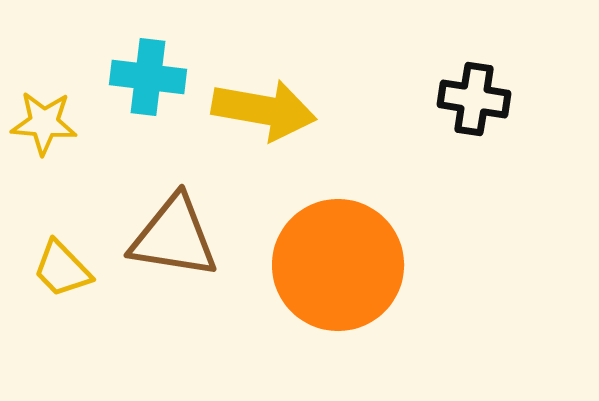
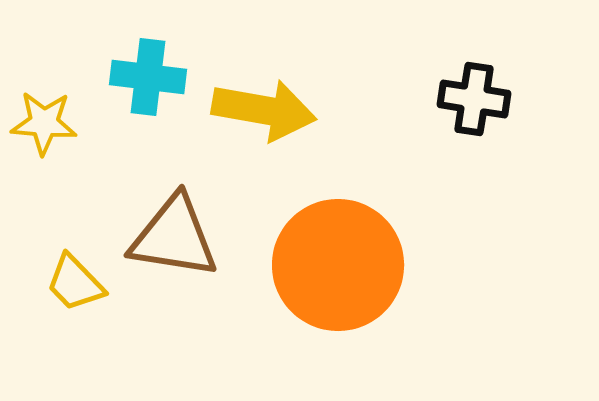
yellow trapezoid: moved 13 px right, 14 px down
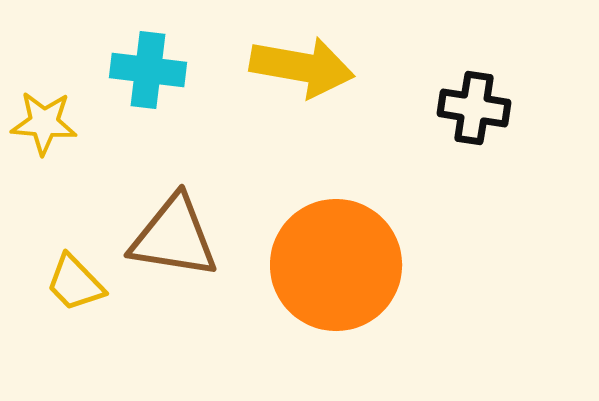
cyan cross: moved 7 px up
black cross: moved 9 px down
yellow arrow: moved 38 px right, 43 px up
orange circle: moved 2 px left
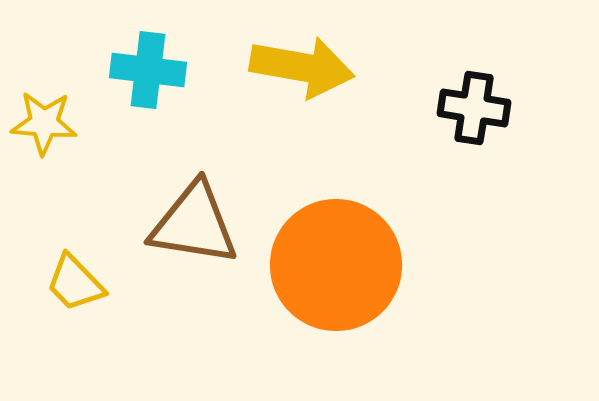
brown triangle: moved 20 px right, 13 px up
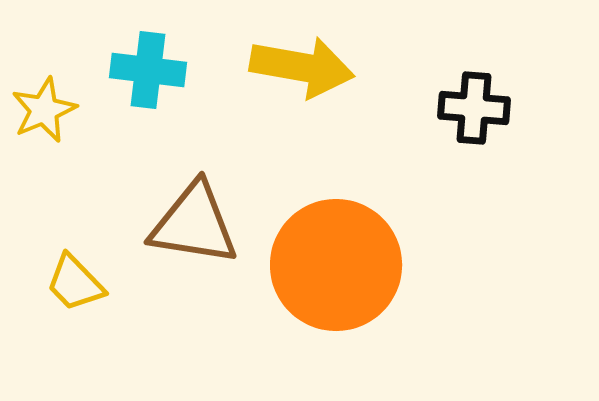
black cross: rotated 4 degrees counterclockwise
yellow star: moved 13 px up; rotated 28 degrees counterclockwise
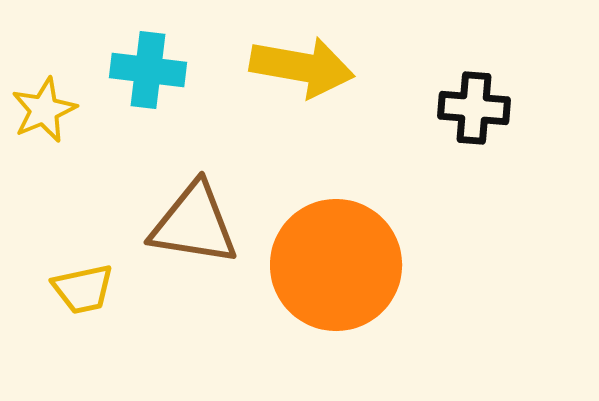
yellow trapezoid: moved 8 px right, 6 px down; rotated 58 degrees counterclockwise
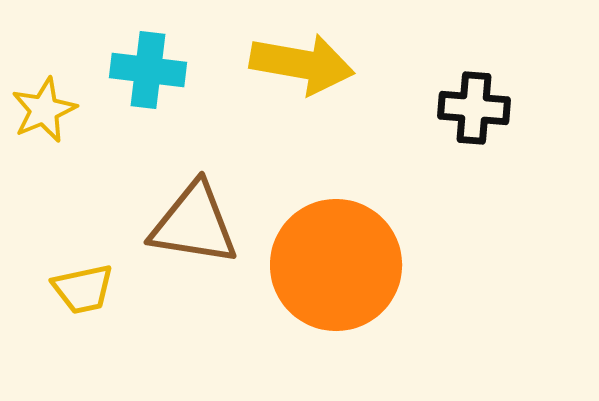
yellow arrow: moved 3 px up
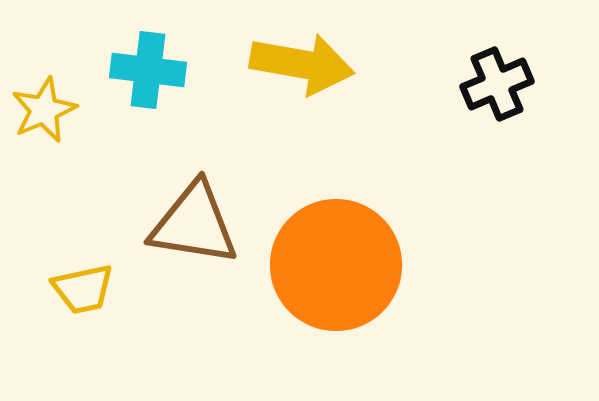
black cross: moved 23 px right, 24 px up; rotated 28 degrees counterclockwise
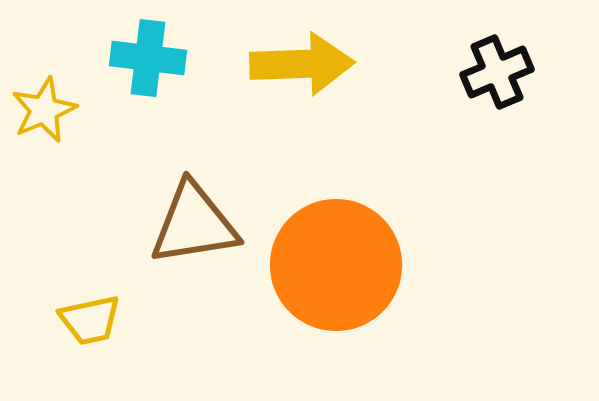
yellow arrow: rotated 12 degrees counterclockwise
cyan cross: moved 12 px up
black cross: moved 12 px up
brown triangle: rotated 18 degrees counterclockwise
yellow trapezoid: moved 7 px right, 31 px down
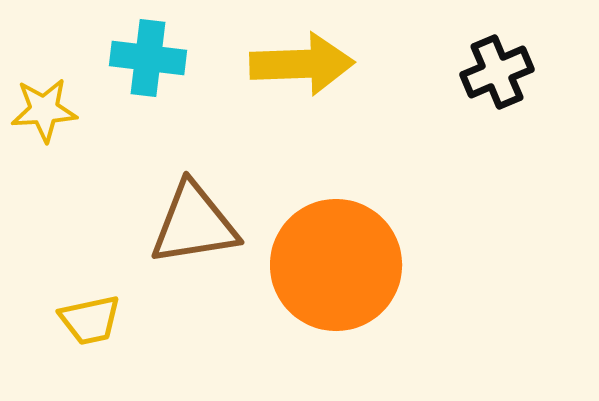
yellow star: rotated 20 degrees clockwise
